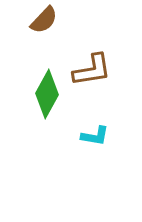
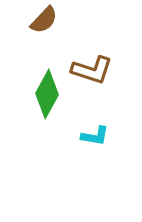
brown L-shape: rotated 27 degrees clockwise
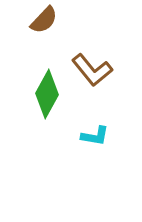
brown L-shape: rotated 33 degrees clockwise
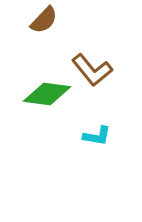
green diamond: rotated 69 degrees clockwise
cyan L-shape: moved 2 px right
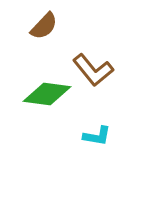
brown semicircle: moved 6 px down
brown L-shape: moved 1 px right
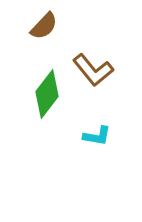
green diamond: rotated 60 degrees counterclockwise
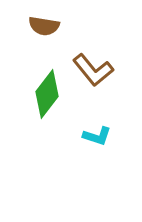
brown semicircle: rotated 56 degrees clockwise
cyan L-shape: rotated 8 degrees clockwise
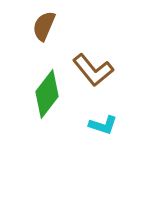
brown semicircle: rotated 104 degrees clockwise
cyan L-shape: moved 6 px right, 11 px up
